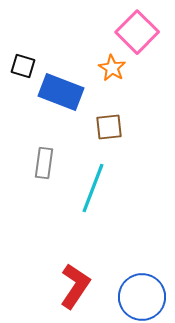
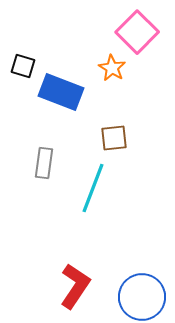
brown square: moved 5 px right, 11 px down
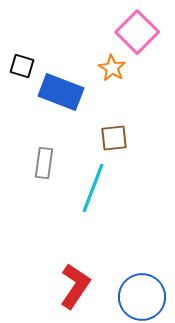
black square: moved 1 px left
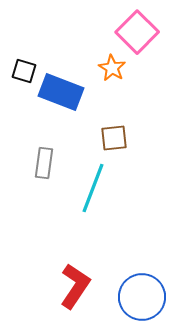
black square: moved 2 px right, 5 px down
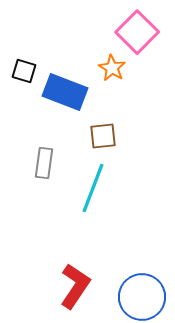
blue rectangle: moved 4 px right
brown square: moved 11 px left, 2 px up
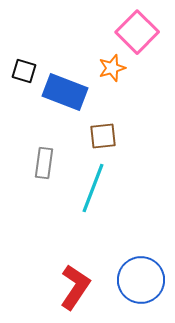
orange star: rotated 24 degrees clockwise
red L-shape: moved 1 px down
blue circle: moved 1 px left, 17 px up
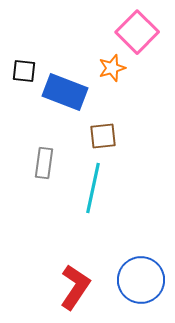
black square: rotated 10 degrees counterclockwise
cyan line: rotated 9 degrees counterclockwise
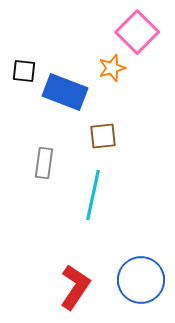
cyan line: moved 7 px down
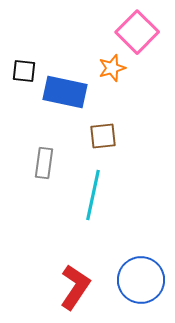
blue rectangle: rotated 9 degrees counterclockwise
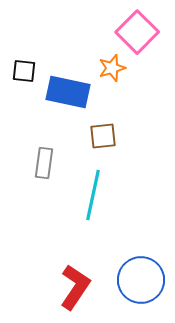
blue rectangle: moved 3 px right
